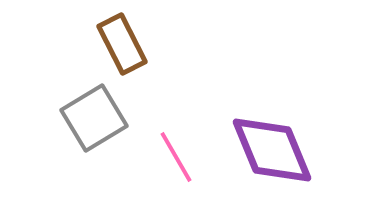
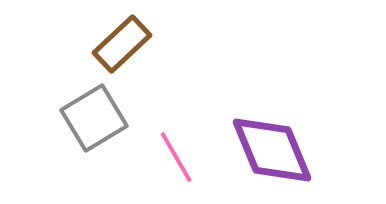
brown rectangle: rotated 74 degrees clockwise
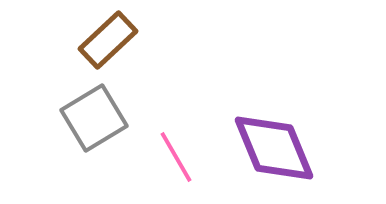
brown rectangle: moved 14 px left, 4 px up
purple diamond: moved 2 px right, 2 px up
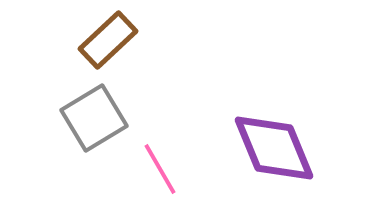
pink line: moved 16 px left, 12 px down
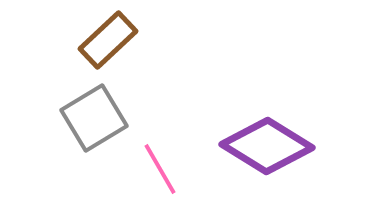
purple diamond: moved 7 px left, 2 px up; rotated 36 degrees counterclockwise
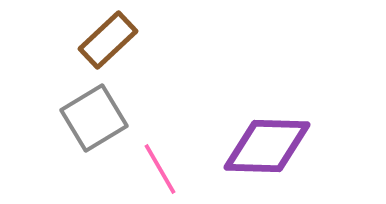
purple diamond: rotated 30 degrees counterclockwise
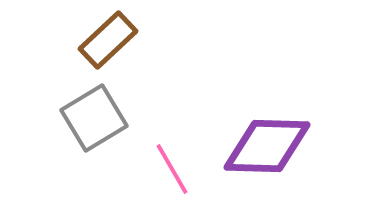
pink line: moved 12 px right
